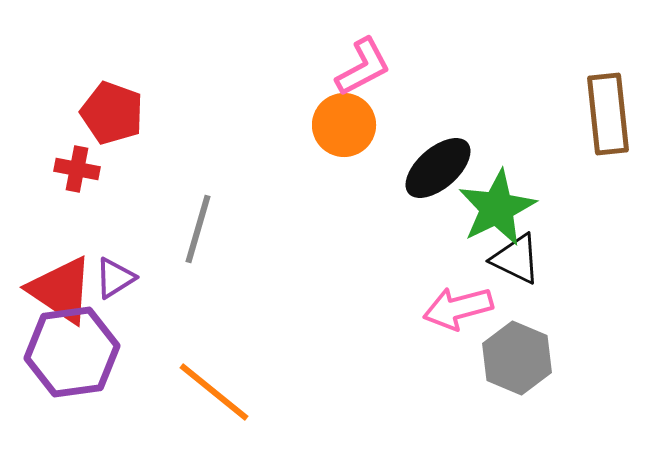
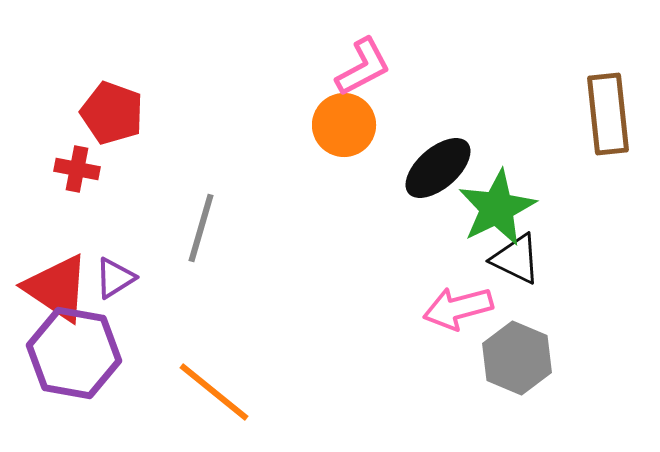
gray line: moved 3 px right, 1 px up
red triangle: moved 4 px left, 2 px up
purple hexagon: moved 2 px right, 1 px down; rotated 18 degrees clockwise
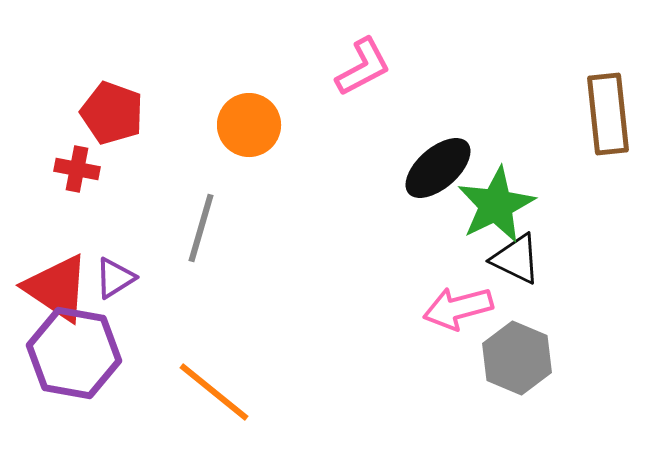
orange circle: moved 95 px left
green star: moved 1 px left, 3 px up
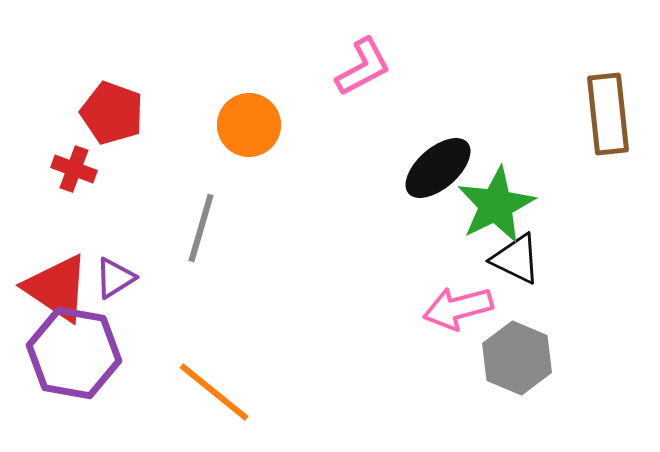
red cross: moved 3 px left; rotated 9 degrees clockwise
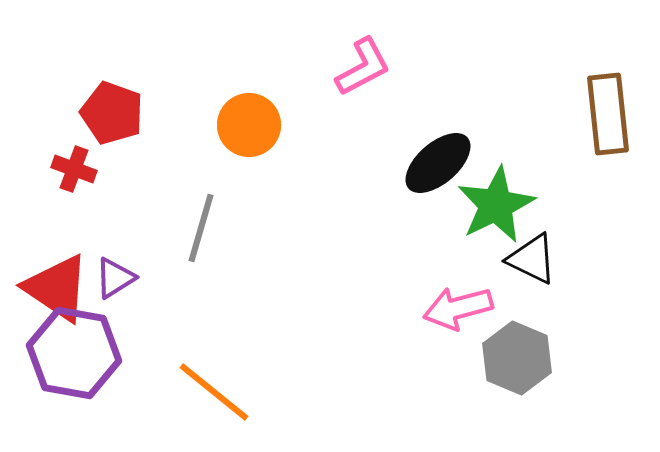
black ellipse: moved 5 px up
black triangle: moved 16 px right
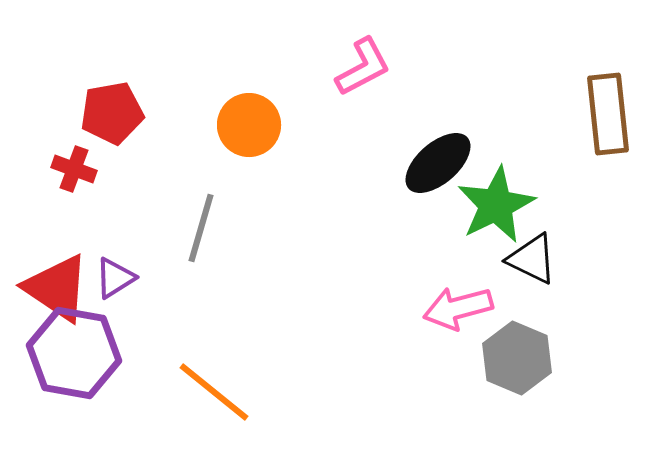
red pentagon: rotated 30 degrees counterclockwise
